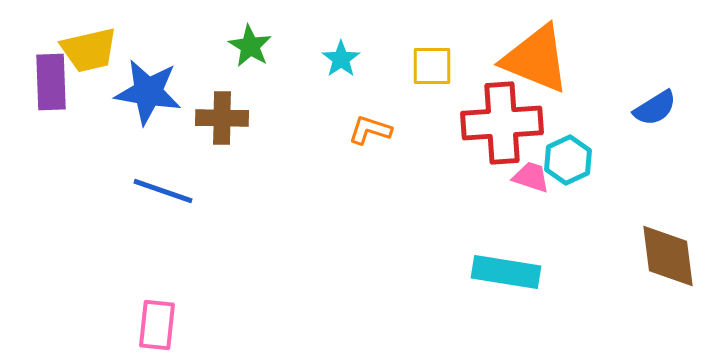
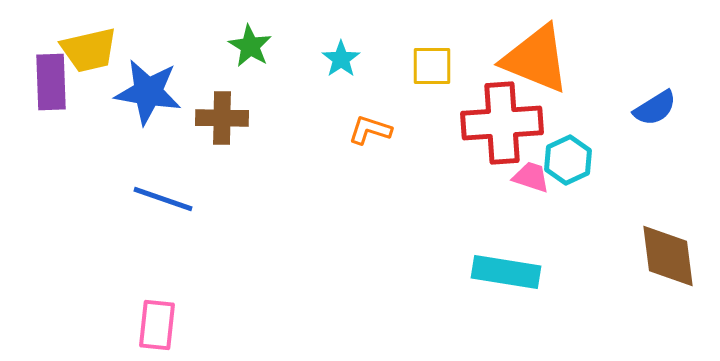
blue line: moved 8 px down
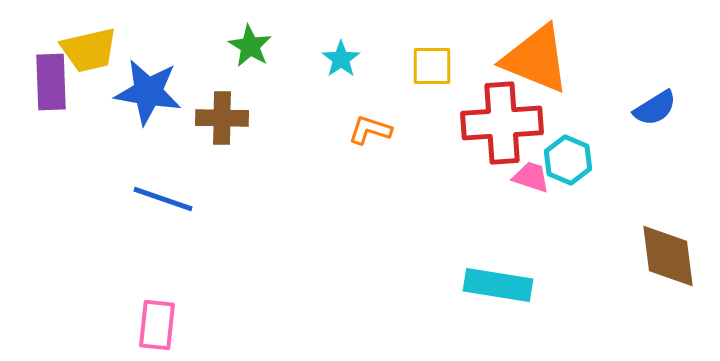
cyan hexagon: rotated 12 degrees counterclockwise
cyan rectangle: moved 8 px left, 13 px down
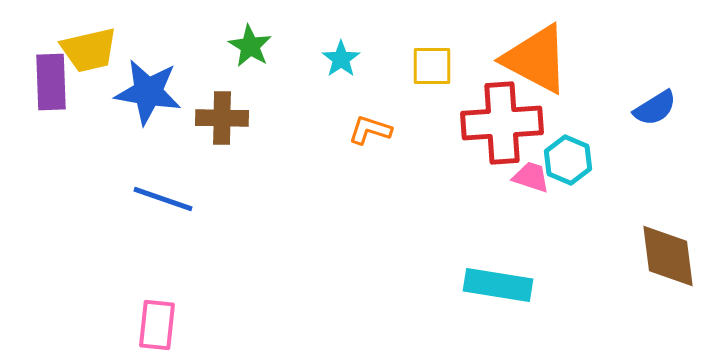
orange triangle: rotated 6 degrees clockwise
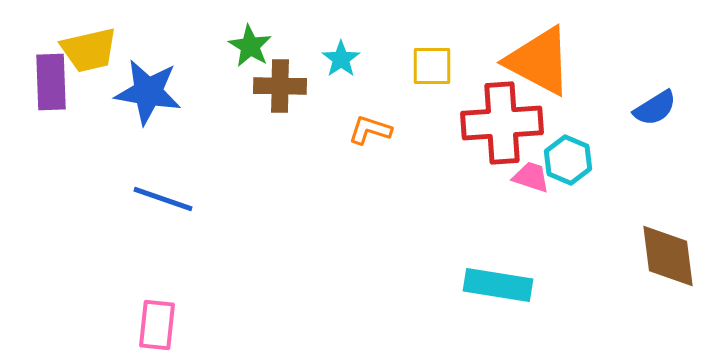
orange triangle: moved 3 px right, 2 px down
brown cross: moved 58 px right, 32 px up
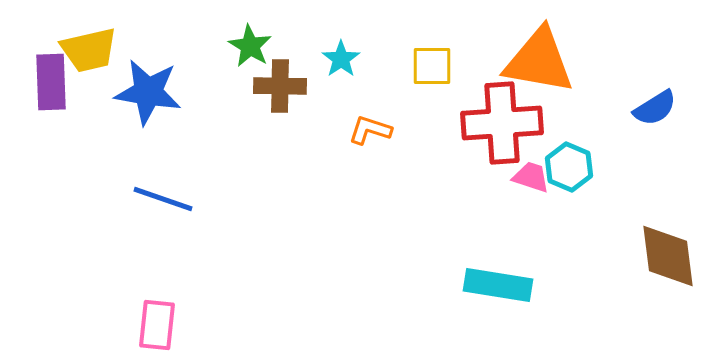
orange triangle: rotated 18 degrees counterclockwise
cyan hexagon: moved 1 px right, 7 px down
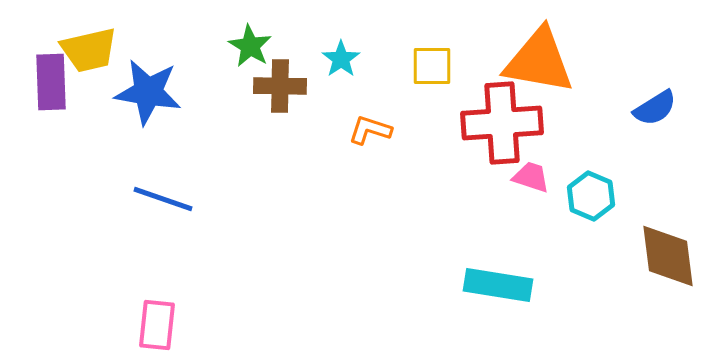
cyan hexagon: moved 22 px right, 29 px down
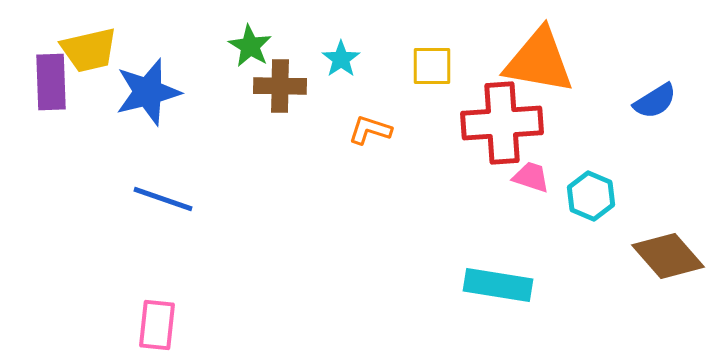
blue star: rotated 24 degrees counterclockwise
blue semicircle: moved 7 px up
brown diamond: rotated 34 degrees counterclockwise
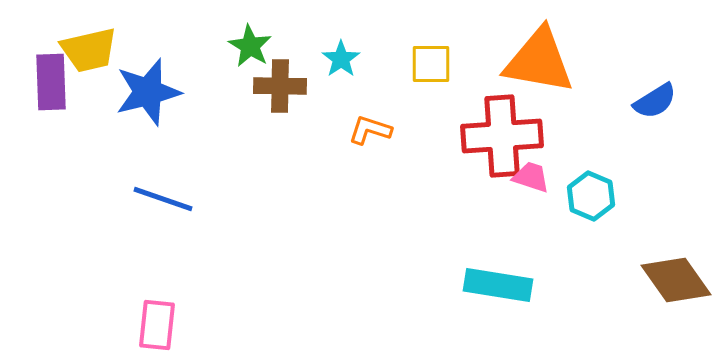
yellow square: moved 1 px left, 2 px up
red cross: moved 13 px down
brown diamond: moved 8 px right, 24 px down; rotated 6 degrees clockwise
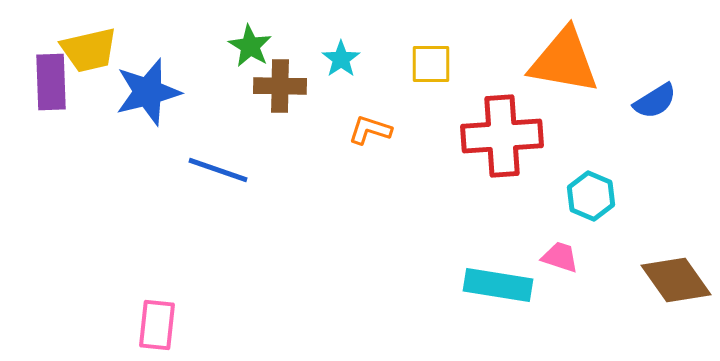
orange triangle: moved 25 px right
pink trapezoid: moved 29 px right, 80 px down
blue line: moved 55 px right, 29 px up
